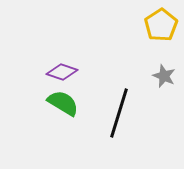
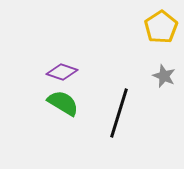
yellow pentagon: moved 2 px down
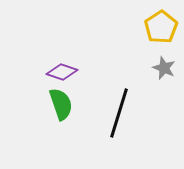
gray star: moved 8 px up
green semicircle: moved 2 px left, 1 px down; rotated 40 degrees clockwise
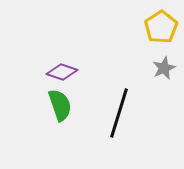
gray star: rotated 25 degrees clockwise
green semicircle: moved 1 px left, 1 px down
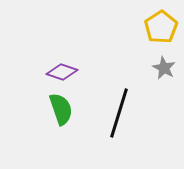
gray star: rotated 20 degrees counterclockwise
green semicircle: moved 1 px right, 4 px down
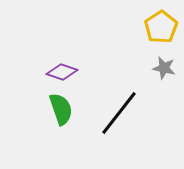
gray star: rotated 15 degrees counterclockwise
black line: rotated 21 degrees clockwise
